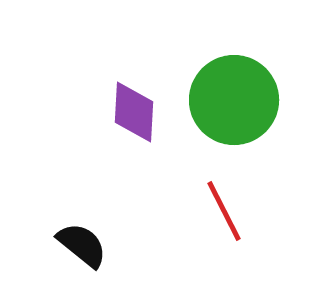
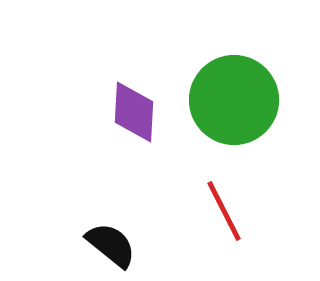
black semicircle: moved 29 px right
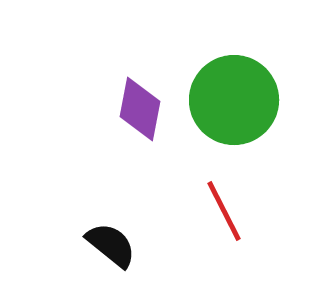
purple diamond: moved 6 px right, 3 px up; rotated 8 degrees clockwise
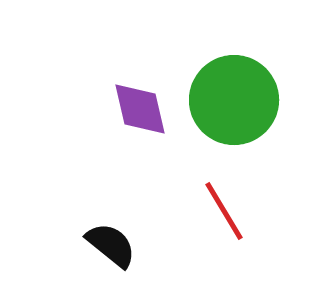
purple diamond: rotated 24 degrees counterclockwise
red line: rotated 4 degrees counterclockwise
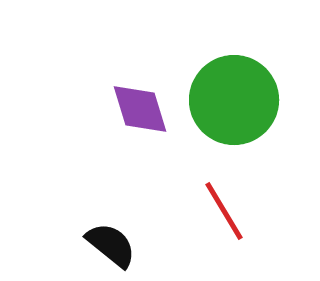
purple diamond: rotated 4 degrees counterclockwise
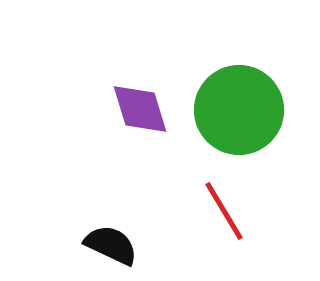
green circle: moved 5 px right, 10 px down
black semicircle: rotated 14 degrees counterclockwise
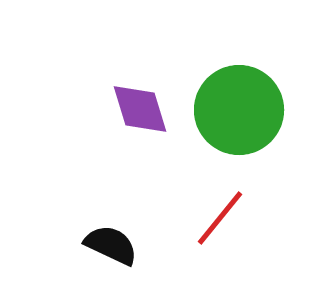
red line: moved 4 px left, 7 px down; rotated 70 degrees clockwise
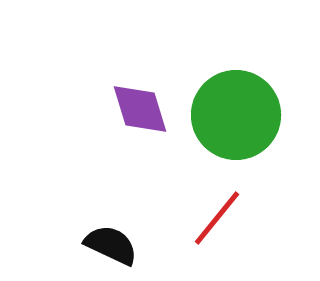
green circle: moved 3 px left, 5 px down
red line: moved 3 px left
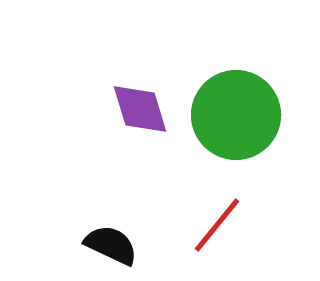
red line: moved 7 px down
